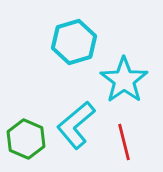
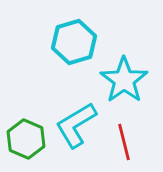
cyan L-shape: rotated 9 degrees clockwise
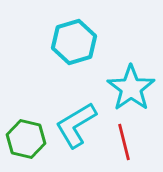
cyan star: moved 7 px right, 8 px down
green hexagon: rotated 9 degrees counterclockwise
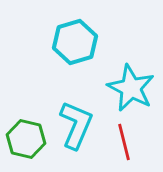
cyan hexagon: moved 1 px right
cyan star: rotated 9 degrees counterclockwise
cyan L-shape: rotated 144 degrees clockwise
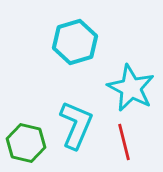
green hexagon: moved 4 px down
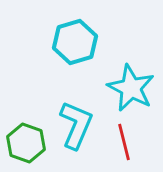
green hexagon: rotated 6 degrees clockwise
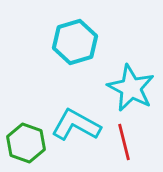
cyan L-shape: rotated 84 degrees counterclockwise
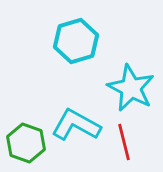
cyan hexagon: moved 1 px right, 1 px up
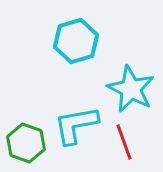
cyan star: moved 1 px down
cyan L-shape: rotated 39 degrees counterclockwise
red line: rotated 6 degrees counterclockwise
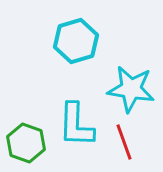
cyan star: rotated 18 degrees counterclockwise
cyan L-shape: rotated 78 degrees counterclockwise
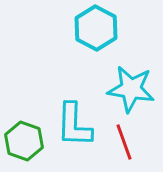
cyan hexagon: moved 20 px right, 13 px up; rotated 15 degrees counterclockwise
cyan L-shape: moved 2 px left
green hexagon: moved 2 px left, 2 px up
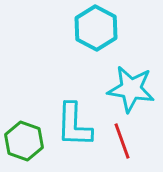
red line: moved 2 px left, 1 px up
